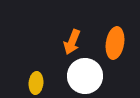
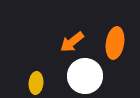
orange arrow: rotated 30 degrees clockwise
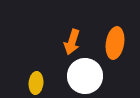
orange arrow: rotated 35 degrees counterclockwise
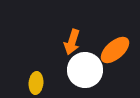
orange ellipse: moved 7 px down; rotated 40 degrees clockwise
white circle: moved 6 px up
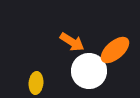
orange arrow: rotated 75 degrees counterclockwise
white circle: moved 4 px right, 1 px down
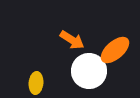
orange arrow: moved 2 px up
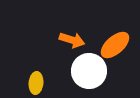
orange arrow: rotated 15 degrees counterclockwise
orange ellipse: moved 5 px up
